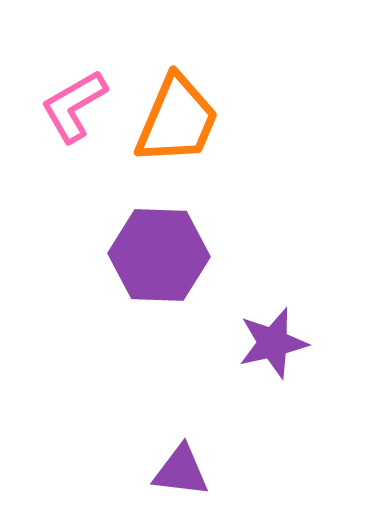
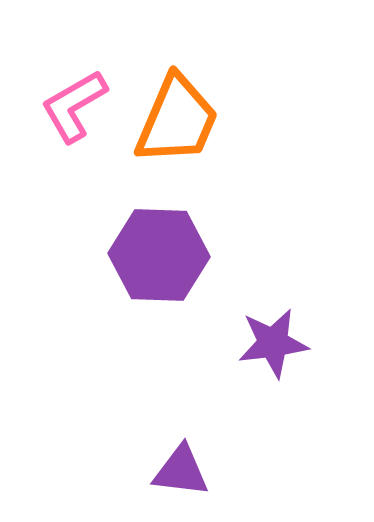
purple star: rotated 6 degrees clockwise
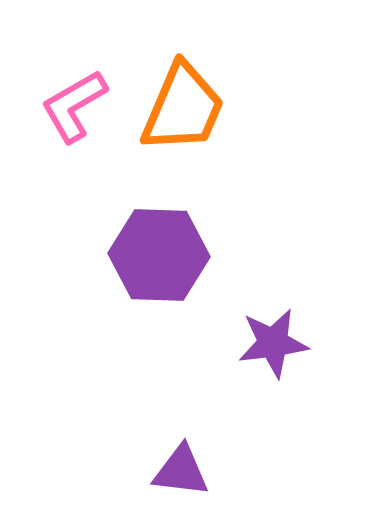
orange trapezoid: moved 6 px right, 12 px up
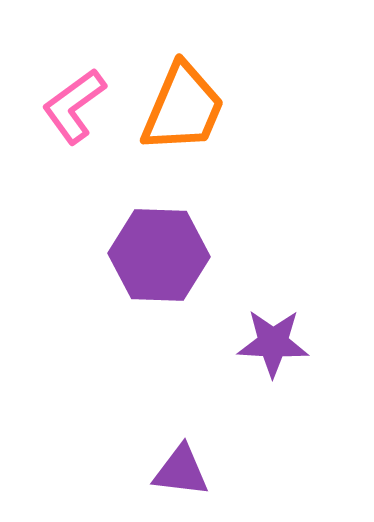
pink L-shape: rotated 6 degrees counterclockwise
purple star: rotated 10 degrees clockwise
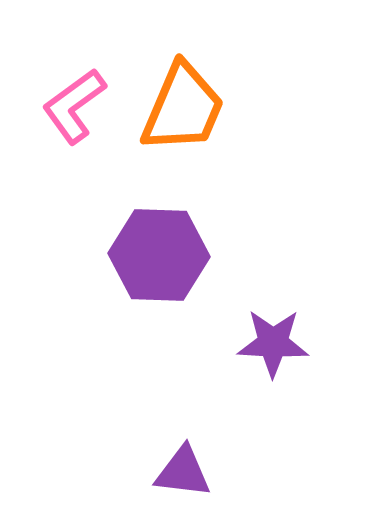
purple triangle: moved 2 px right, 1 px down
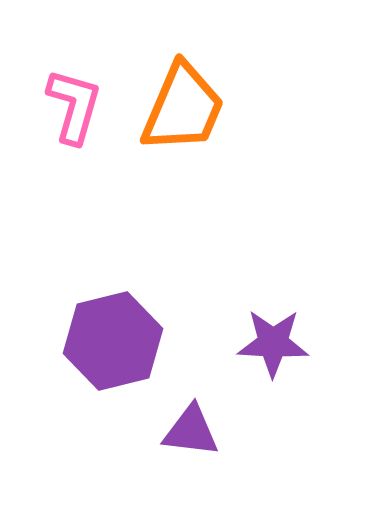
pink L-shape: rotated 142 degrees clockwise
purple hexagon: moved 46 px left, 86 px down; rotated 16 degrees counterclockwise
purple triangle: moved 8 px right, 41 px up
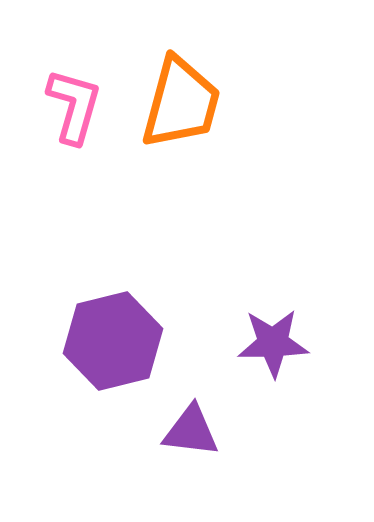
orange trapezoid: moved 2 px left, 5 px up; rotated 8 degrees counterclockwise
purple star: rotated 4 degrees counterclockwise
